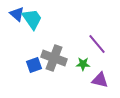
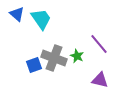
cyan trapezoid: moved 9 px right
purple line: moved 2 px right
green star: moved 6 px left, 8 px up; rotated 24 degrees clockwise
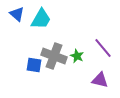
cyan trapezoid: rotated 65 degrees clockwise
purple line: moved 4 px right, 4 px down
gray cross: moved 2 px up
blue square: rotated 28 degrees clockwise
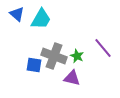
purple triangle: moved 28 px left, 2 px up
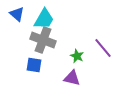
cyan trapezoid: moved 3 px right
gray cross: moved 11 px left, 16 px up
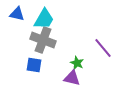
blue triangle: rotated 28 degrees counterclockwise
green star: moved 7 px down
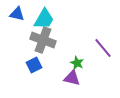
blue square: rotated 35 degrees counterclockwise
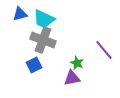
blue triangle: moved 3 px right; rotated 28 degrees counterclockwise
cyan trapezoid: rotated 85 degrees clockwise
purple line: moved 1 px right, 2 px down
purple triangle: rotated 24 degrees counterclockwise
